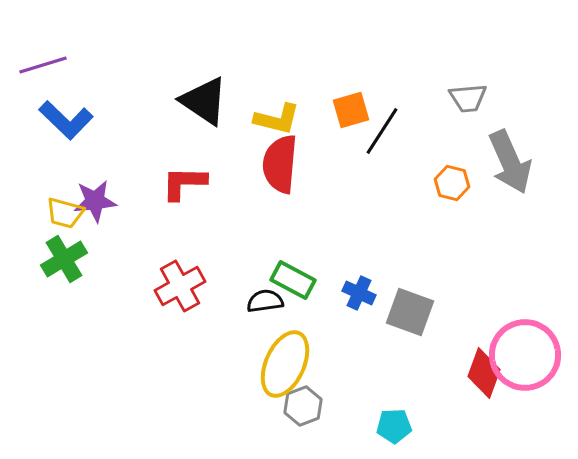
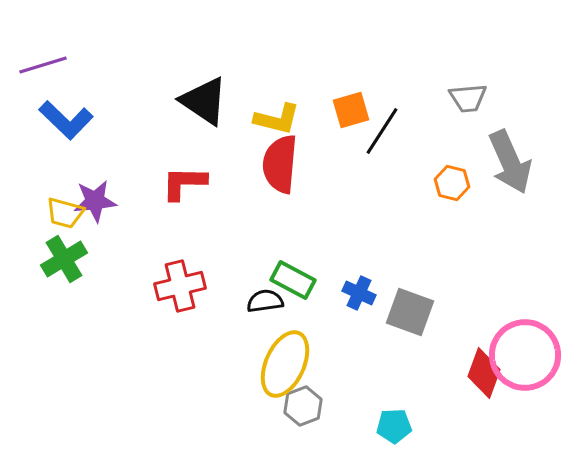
red cross: rotated 15 degrees clockwise
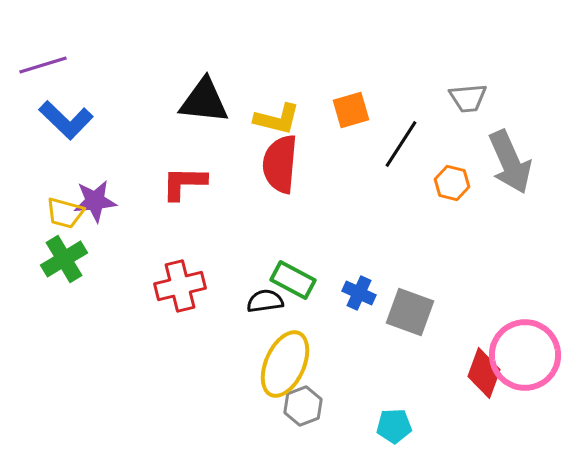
black triangle: rotated 28 degrees counterclockwise
black line: moved 19 px right, 13 px down
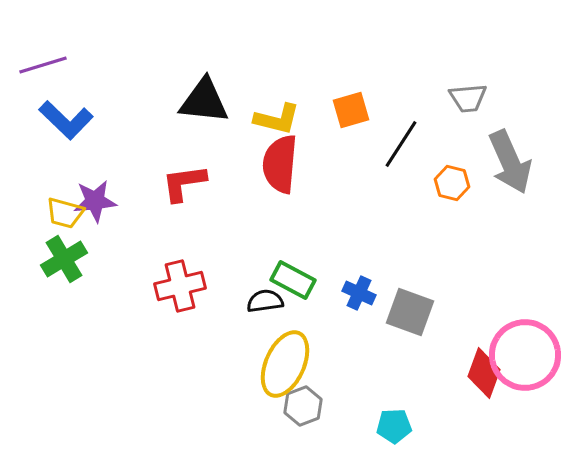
red L-shape: rotated 9 degrees counterclockwise
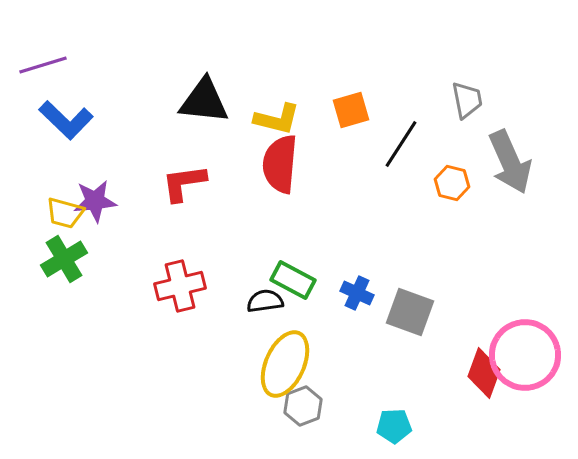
gray trapezoid: moved 1 px left, 2 px down; rotated 96 degrees counterclockwise
blue cross: moved 2 px left
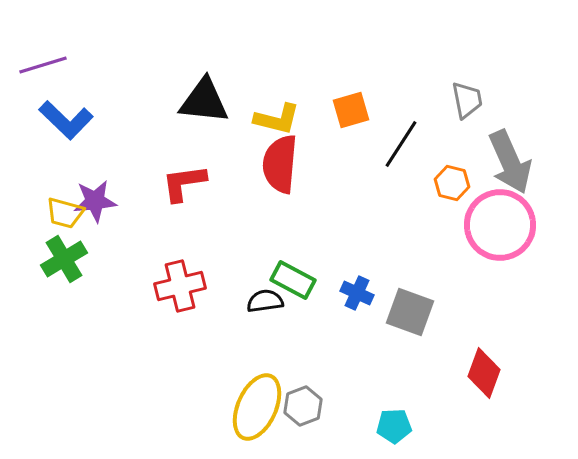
pink circle: moved 25 px left, 130 px up
yellow ellipse: moved 28 px left, 43 px down
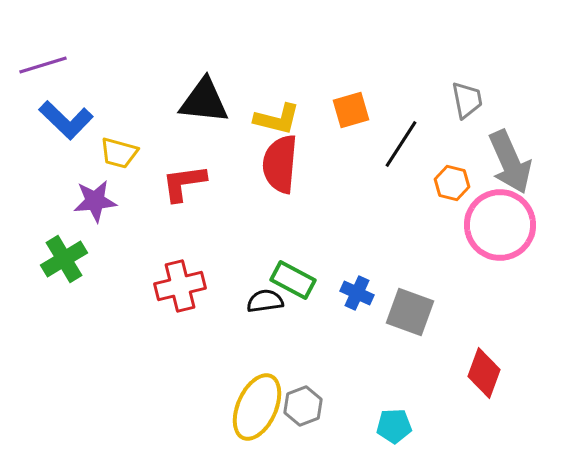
yellow trapezoid: moved 54 px right, 60 px up
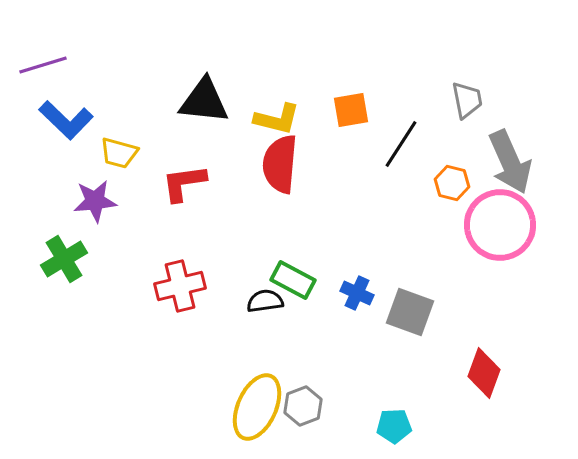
orange square: rotated 6 degrees clockwise
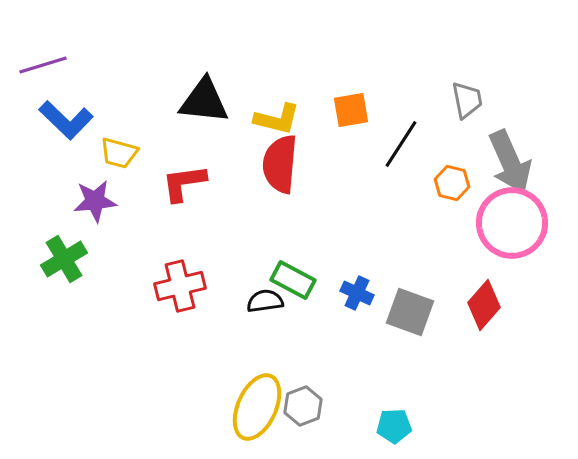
pink circle: moved 12 px right, 2 px up
red diamond: moved 68 px up; rotated 21 degrees clockwise
